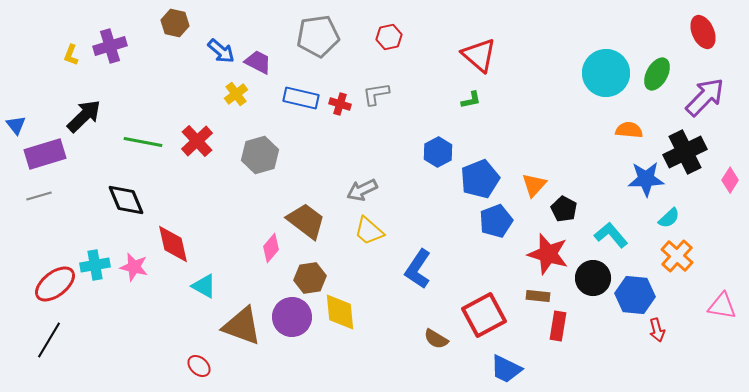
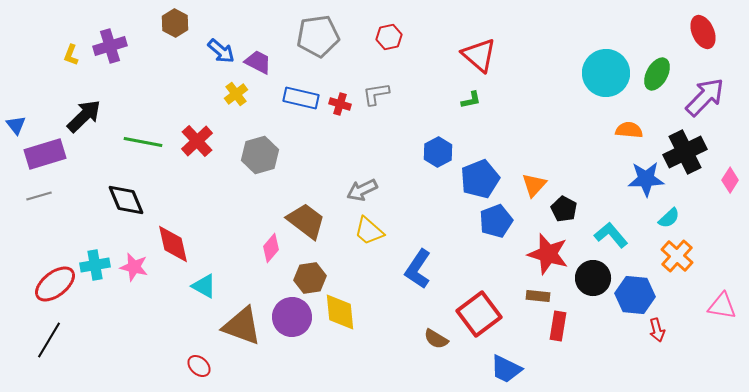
brown hexagon at (175, 23): rotated 16 degrees clockwise
red square at (484, 315): moved 5 px left, 1 px up; rotated 9 degrees counterclockwise
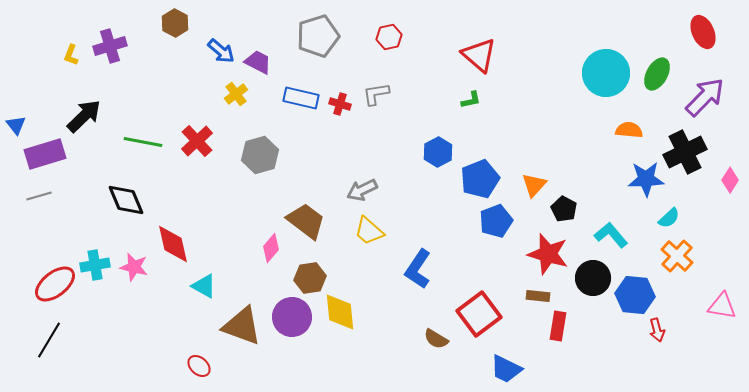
gray pentagon at (318, 36): rotated 9 degrees counterclockwise
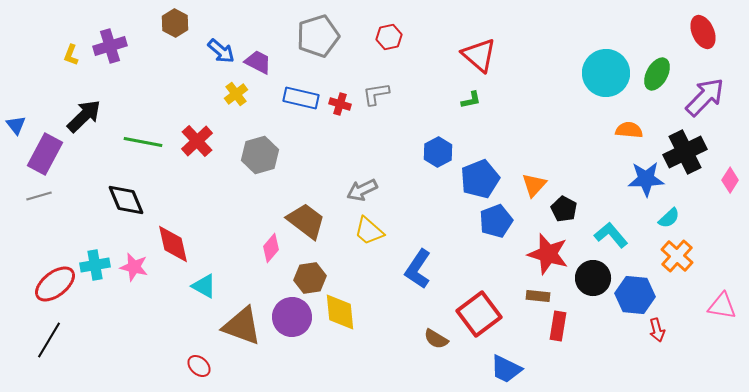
purple rectangle at (45, 154): rotated 45 degrees counterclockwise
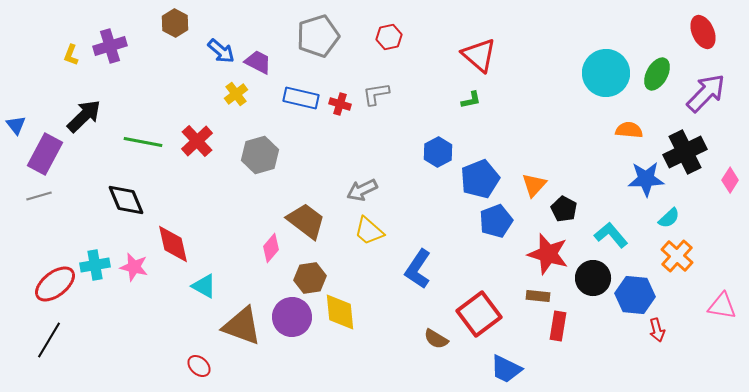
purple arrow at (705, 97): moved 1 px right, 4 px up
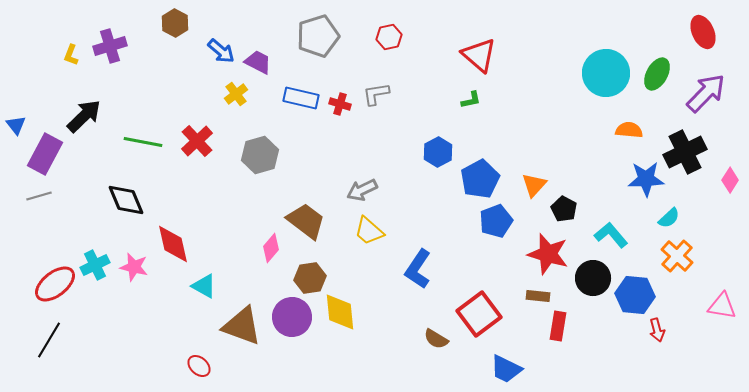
blue pentagon at (480, 179): rotated 6 degrees counterclockwise
cyan cross at (95, 265): rotated 16 degrees counterclockwise
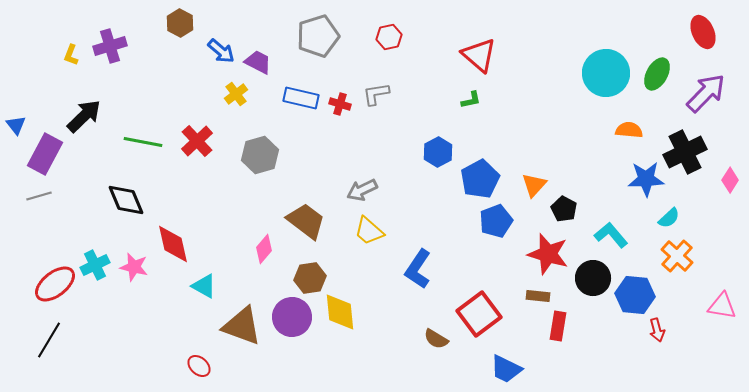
brown hexagon at (175, 23): moved 5 px right
pink diamond at (271, 248): moved 7 px left, 1 px down
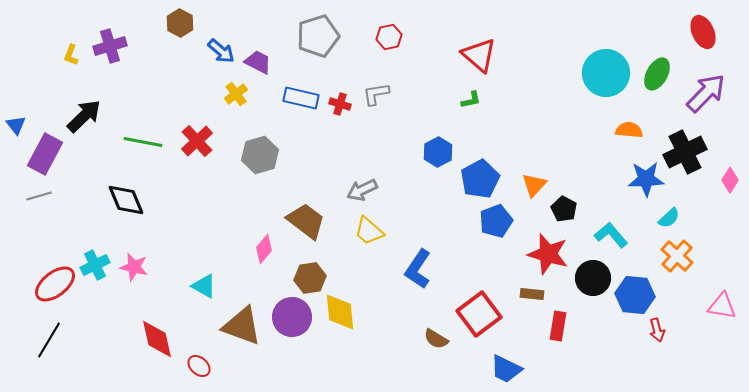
red diamond at (173, 244): moved 16 px left, 95 px down
brown rectangle at (538, 296): moved 6 px left, 2 px up
